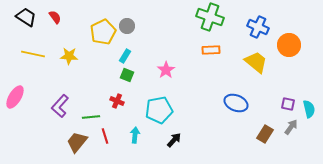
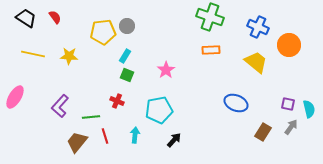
black trapezoid: moved 1 px down
yellow pentagon: rotated 20 degrees clockwise
brown rectangle: moved 2 px left, 2 px up
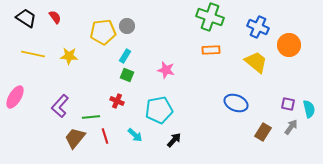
pink star: rotated 24 degrees counterclockwise
cyan arrow: rotated 126 degrees clockwise
brown trapezoid: moved 2 px left, 4 px up
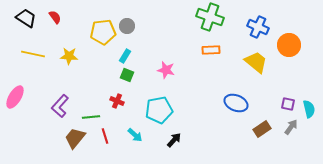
brown rectangle: moved 1 px left, 3 px up; rotated 24 degrees clockwise
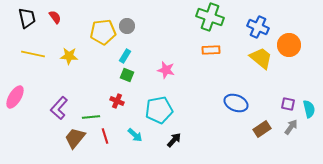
black trapezoid: moved 1 px right; rotated 45 degrees clockwise
yellow trapezoid: moved 5 px right, 4 px up
purple L-shape: moved 1 px left, 2 px down
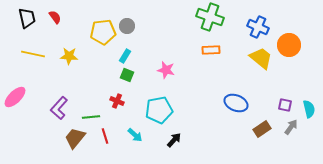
pink ellipse: rotated 15 degrees clockwise
purple square: moved 3 px left, 1 px down
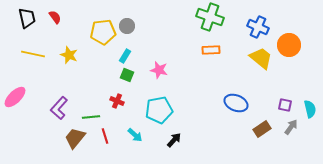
yellow star: moved 1 px up; rotated 18 degrees clockwise
pink star: moved 7 px left
cyan semicircle: moved 1 px right
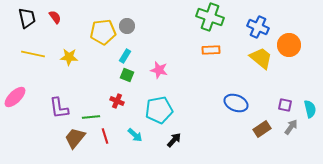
yellow star: moved 2 px down; rotated 18 degrees counterclockwise
purple L-shape: rotated 50 degrees counterclockwise
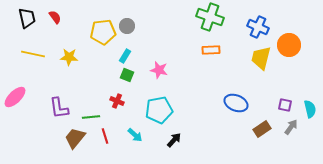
yellow trapezoid: rotated 115 degrees counterclockwise
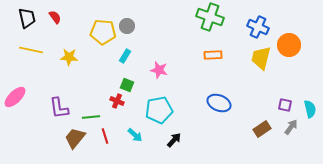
yellow pentagon: rotated 10 degrees clockwise
orange rectangle: moved 2 px right, 5 px down
yellow line: moved 2 px left, 4 px up
green square: moved 10 px down
blue ellipse: moved 17 px left
